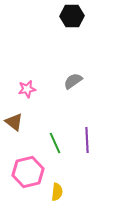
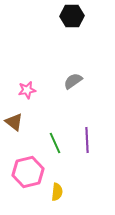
pink star: moved 1 px down
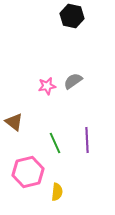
black hexagon: rotated 15 degrees clockwise
pink star: moved 20 px right, 4 px up
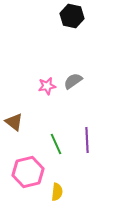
green line: moved 1 px right, 1 px down
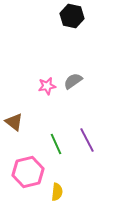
purple line: rotated 25 degrees counterclockwise
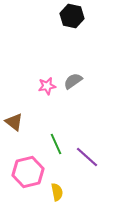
purple line: moved 17 px down; rotated 20 degrees counterclockwise
yellow semicircle: rotated 18 degrees counterclockwise
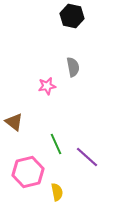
gray semicircle: moved 14 px up; rotated 114 degrees clockwise
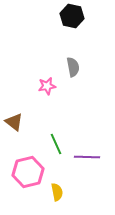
purple line: rotated 40 degrees counterclockwise
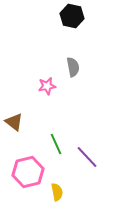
purple line: rotated 45 degrees clockwise
